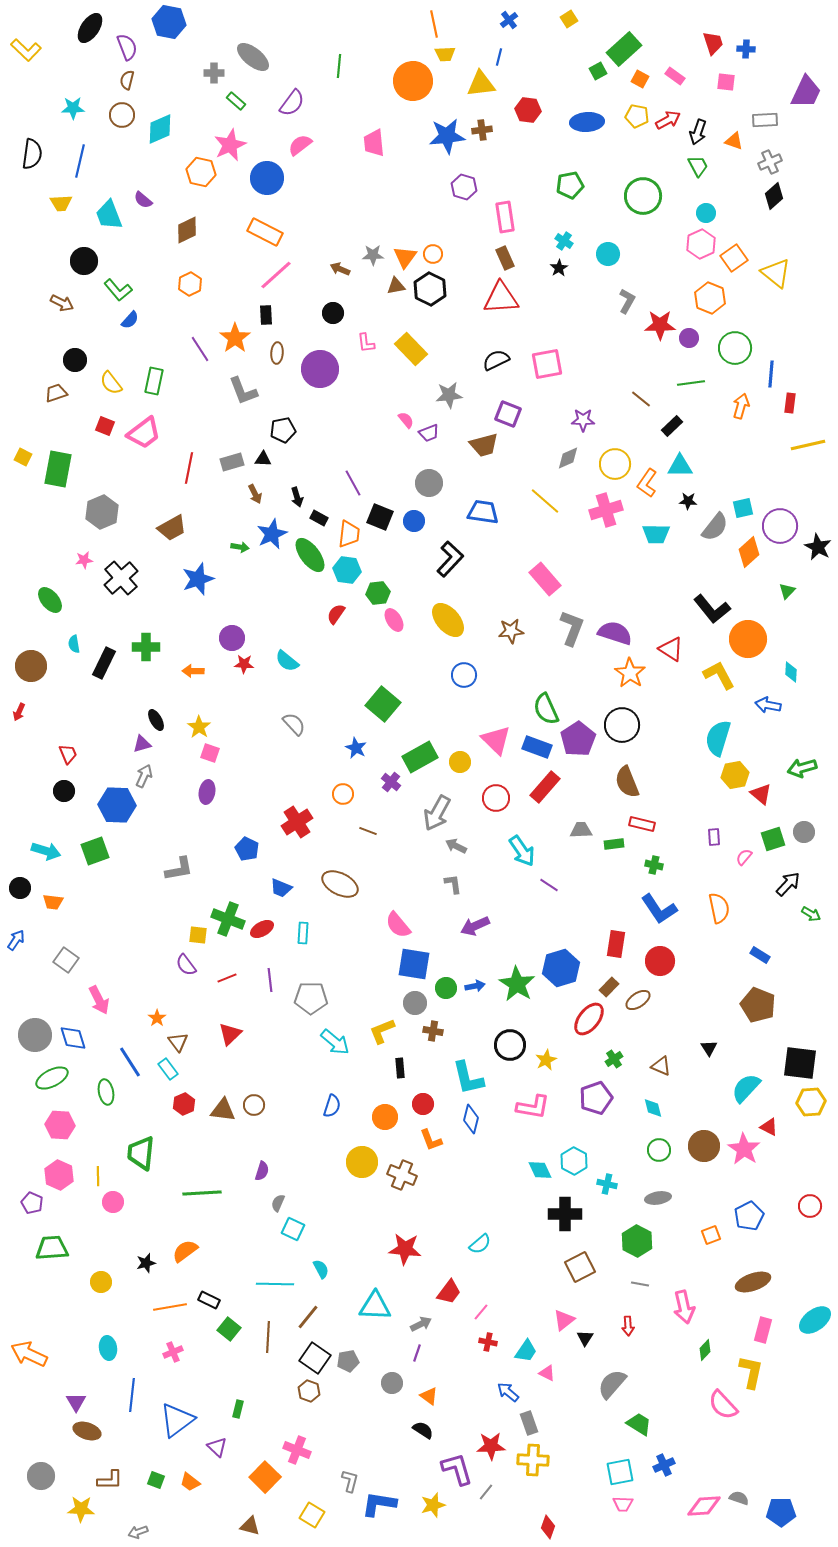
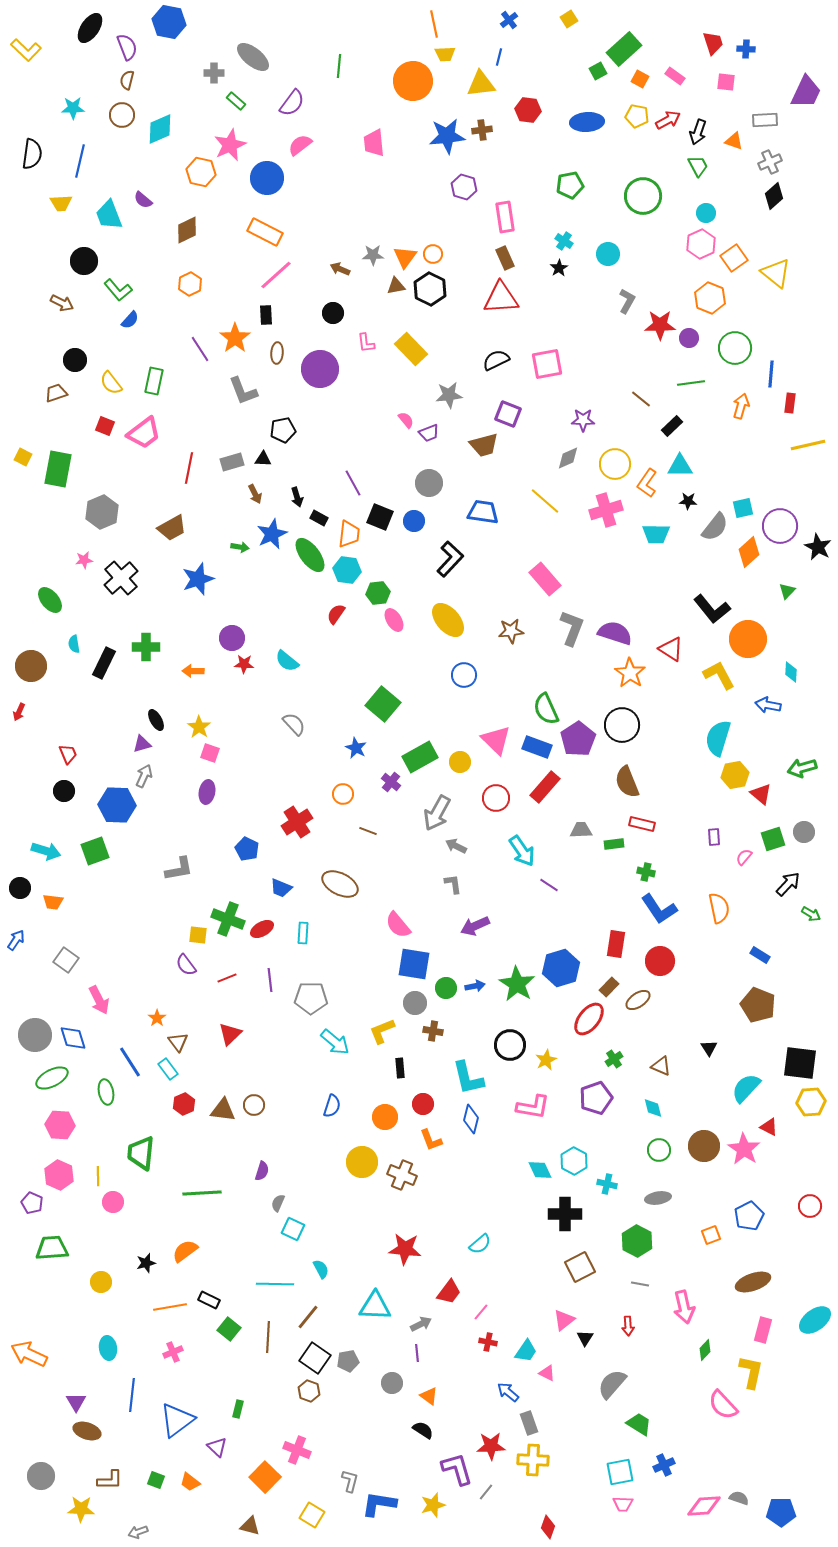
green cross at (654, 865): moved 8 px left, 7 px down
purple line at (417, 1353): rotated 24 degrees counterclockwise
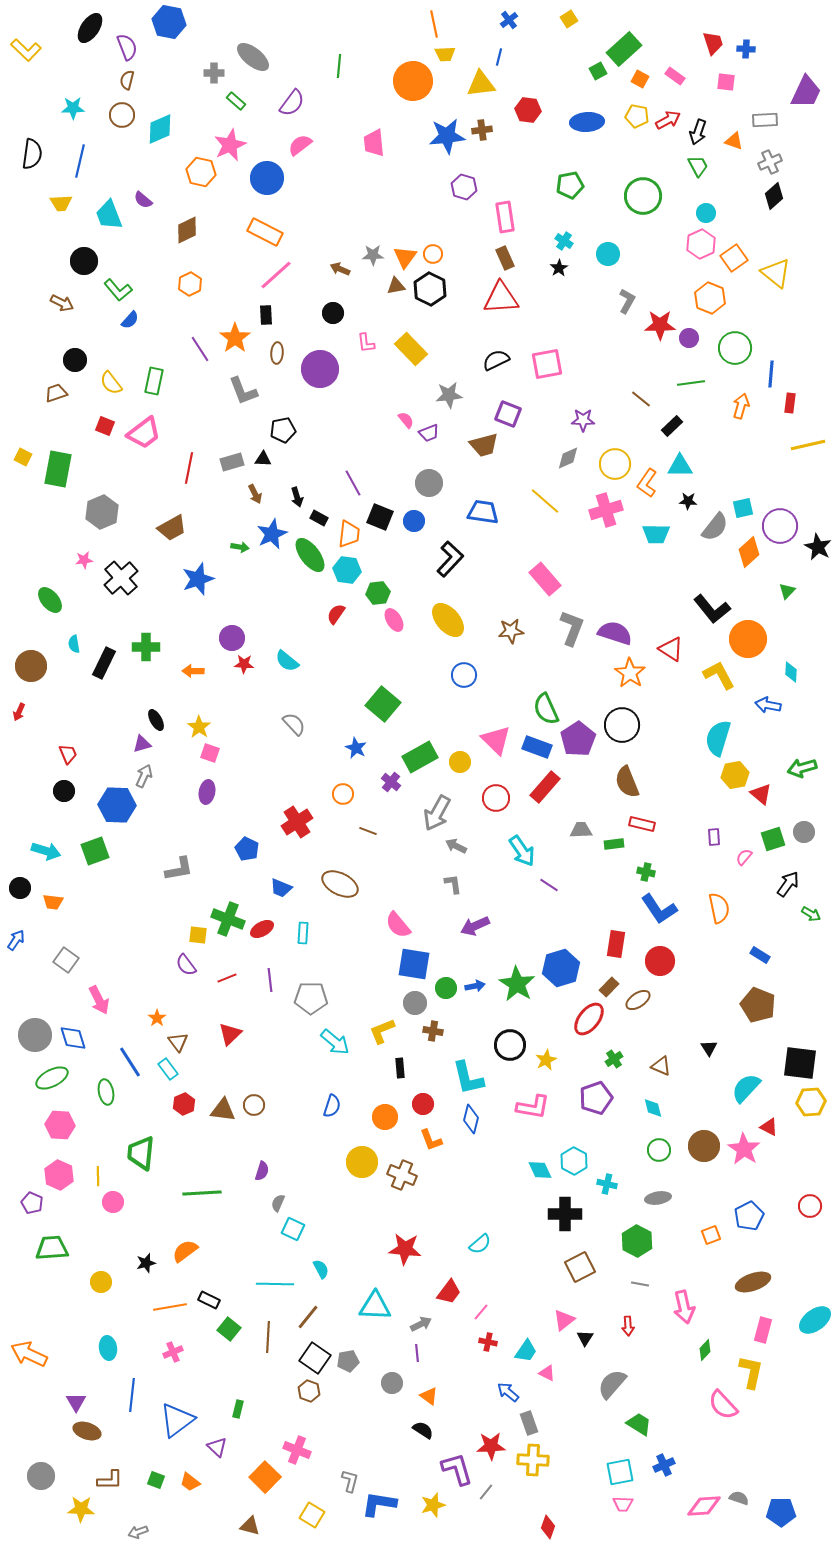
black arrow at (788, 884): rotated 8 degrees counterclockwise
